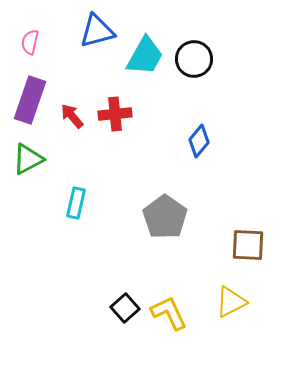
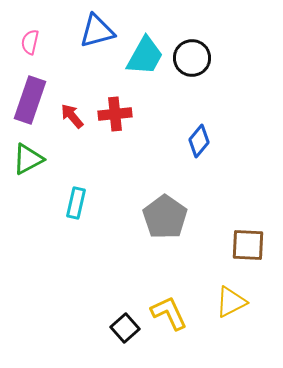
black circle: moved 2 px left, 1 px up
black square: moved 20 px down
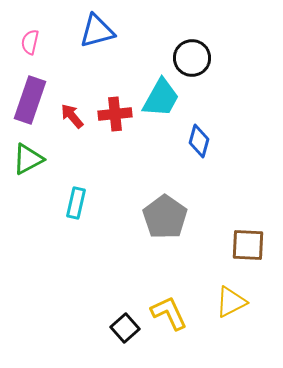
cyan trapezoid: moved 16 px right, 42 px down
blue diamond: rotated 24 degrees counterclockwise
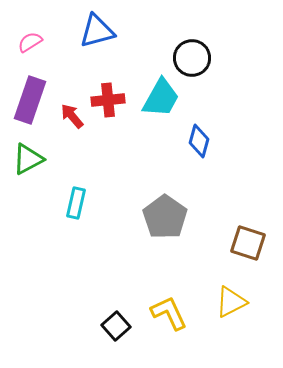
pink semicircle: rotated 45 degrees clockwise
red cross: moved 7 px left, 14 px up
brown square: moved 2 px up; rotated 15 degrees clockwise
black square: moved 9 px left, 2 px up
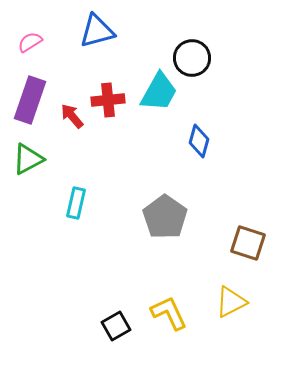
cyan trapezoid: moved 2 px left, 6 px up
black square: rotated 12 degrees clockwise
